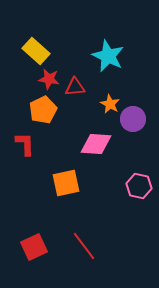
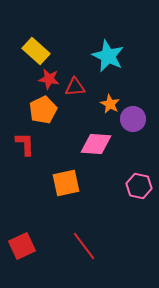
red square: moved 12 px left, 1 px up
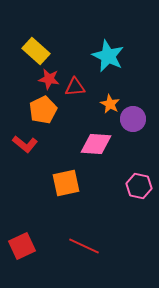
red L-shape: rotated 130 degrees clockwise
red line: rotated 28 degrees counterclockwise
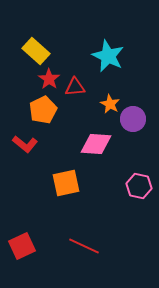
red star: rotated 25 degrees clockwise
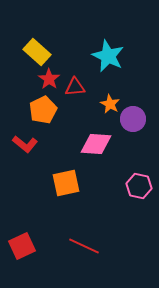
yellow rectangle: moved 1 px right, 1 px down
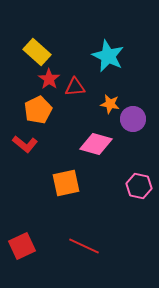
orange star: rotated 18 degrees counterclockwise
orange pentagon: moved 5 px left
pink diamond: rotated 12 degrees clockwise
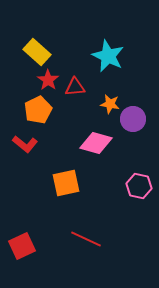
red star: moved 1 px left, 1 px down
pink diamond: moved 1 px up
red line: moved 2 px right, 7 px up
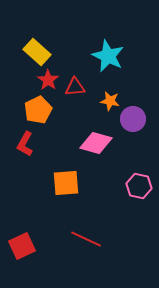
orange star: moved 3 px up
red L-shape: rotated 80 degrees clockwise
orange square: rotated 8 degrees clockwise
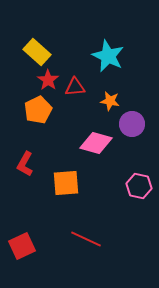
purple circle: moved 1 px left, 5 px down
red L-shape: moved 20 px down
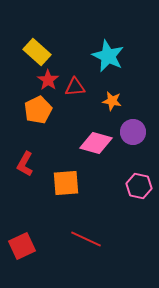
orange star: moved 2 px right
purple circle: moved 1 px right, 8 px down
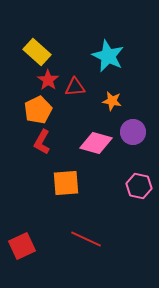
red L-shape: moved 17 px right, 22 px up
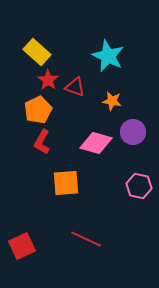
red triangle: rotated 25 degrees clockwise
